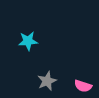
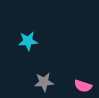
gray star: moved 3 px left, 1 px down; rotated 18 degrees clockwise
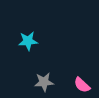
pink semicircle: moved 1 px left, 1 px up; rotated 24 degrees clockwise
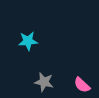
gray star: rotated 18 degrees clockwise
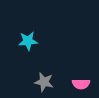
pink semicircle: moved 1 px left, 1 px up; rotated 42 degrees counterclockwise
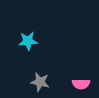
gray star: moved 4 px left
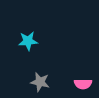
pink semicircle: moved 2 px right
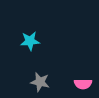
cyan star: moved 2 px right
